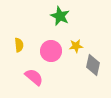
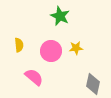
yellow star: moved 2 px down
gray diamond: moved 19 px down
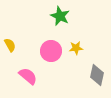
yellow semicircle: moved 9 px left; rotated 24 degrees counterclockwise
pink semicircle: moved 6 px left, 1 px up
gray diamond: moved 4 px right, 9 px up
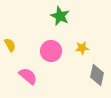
yellow star: moved 6 px right
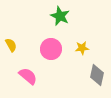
yellow semicircle: moved 1 px right
pink circle: moved 2 px up
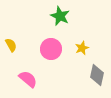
yellow star: rotated 16 degrees counterclockwise
pink semicircle: moved 3 px down
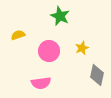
yellow semicircle: moved 7 px right, 10 px up; rotated 80 degrees counterclockwise
pink circle: moved 2 px left, 2 px down
pink semicircle: moved 13 px right, 4 px down; rotated 132 degrees clockwise
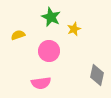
green star: moved 9 px left, 1 px down
yellow star: moved 8 px left, 19 px up
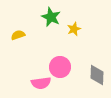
pink circle: moved 11 px right, 16 px down
gray diamond: rotated 10 degrees counterclockwise
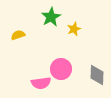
green star: rotated 18 degrees clockwise
pink circle: moved 1 px right, 2 px down
